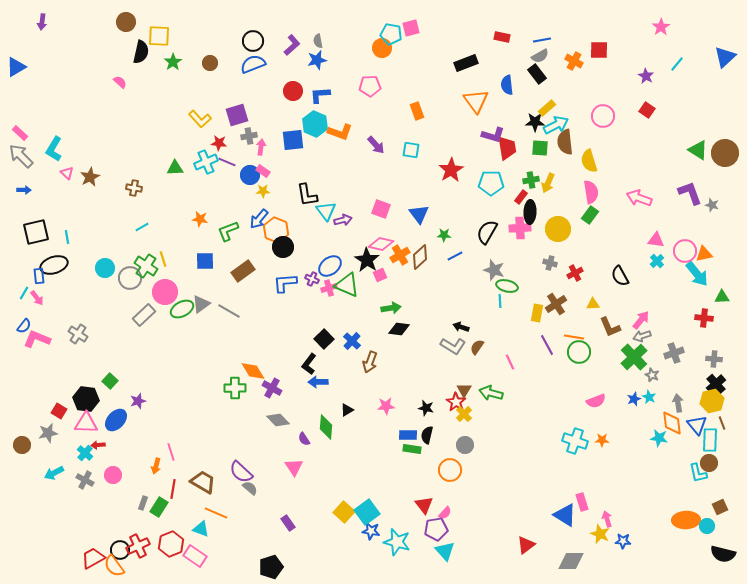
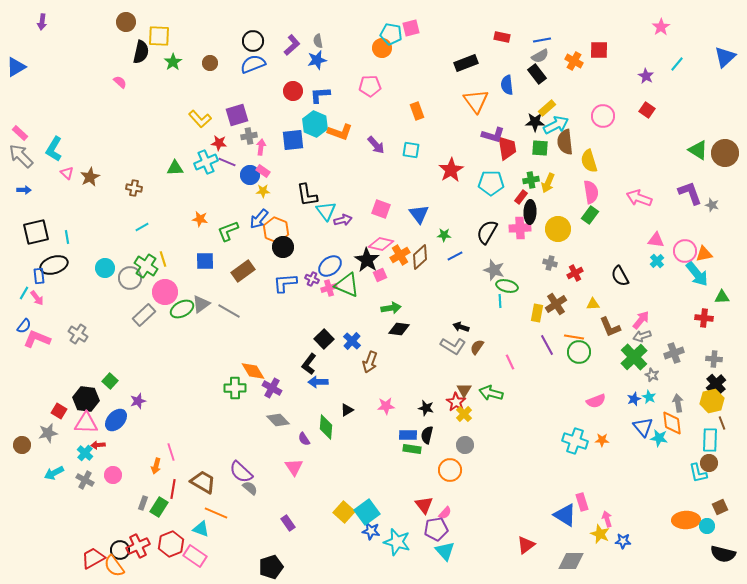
blue triangle at (697, 425): moved 54 px left, 2 px down
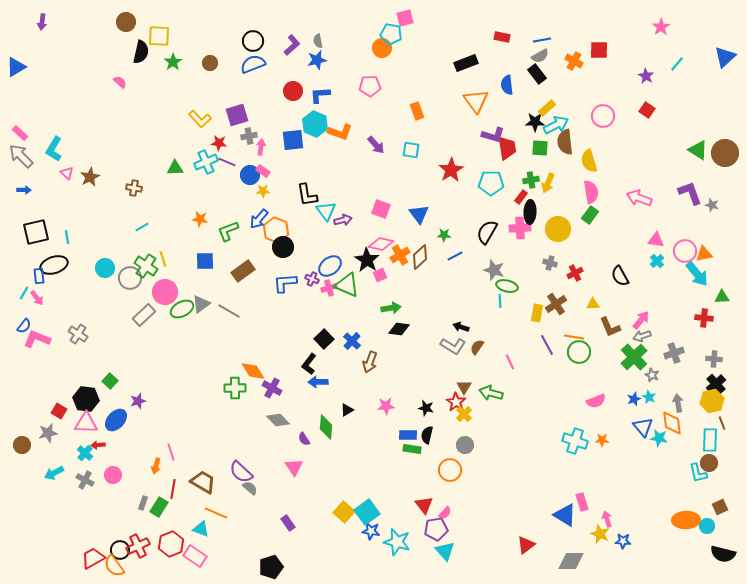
pink square at (411, 28): moved 6 px left, 10 px up
brown triangle at (464, 390): moved 3 px up
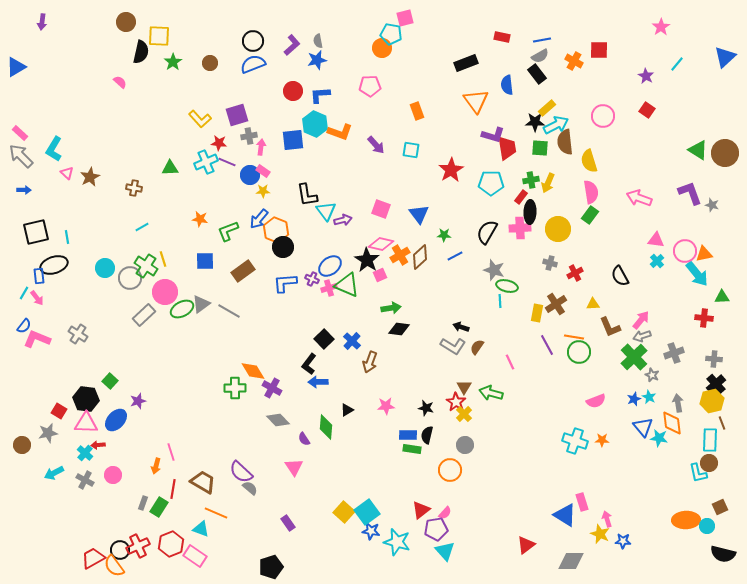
green triangle at (175, 168): moved 5 px left
red triangle at (424, 505): moved 3 px left, 5 px down; rotated 30 degrees clockwise
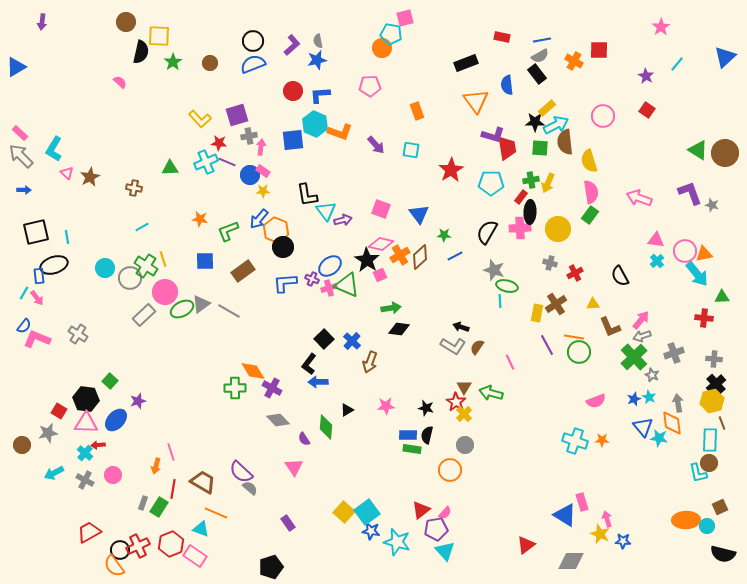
red trapezoid at (93, 558): moved 4 px left, 26 px up
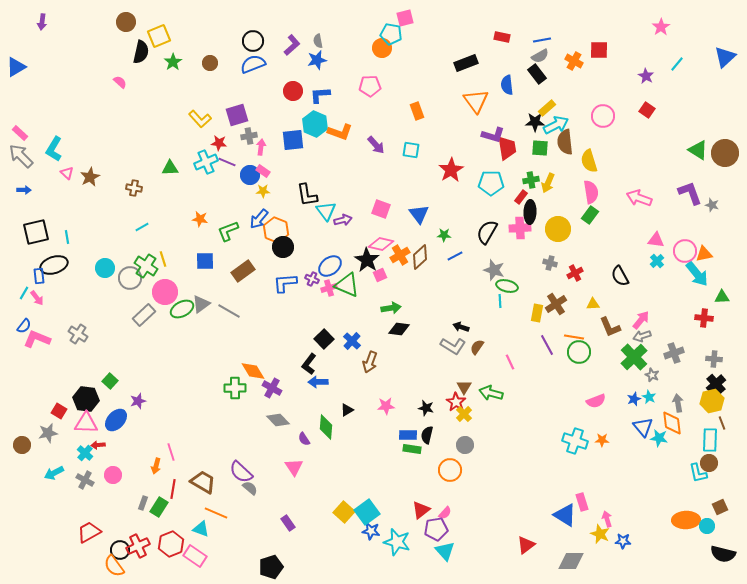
yellow square at (159, 36): rotated 25 degrees counterclockwise
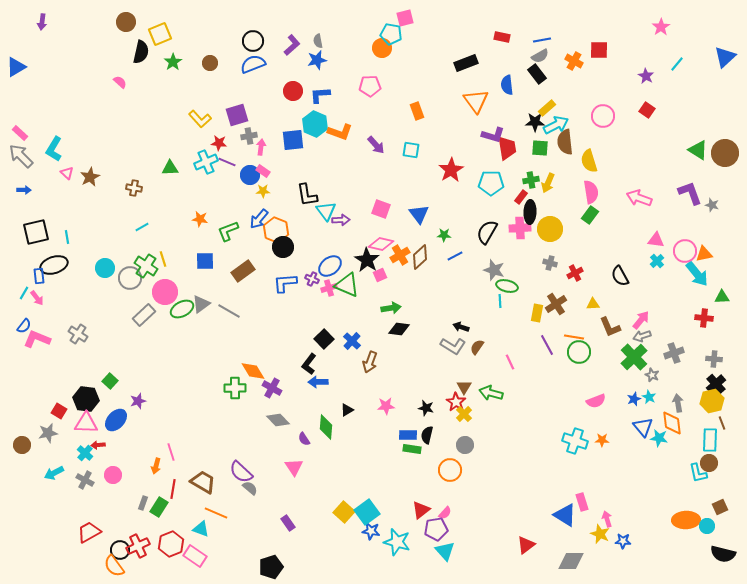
yellow square at (159, 36): moved 1 px right, 2 px up
purple arrow at (343, 220): moved 2 px left; rotated 12 degrees clockwise
yellow circle at (558, 229): moved 8 px left
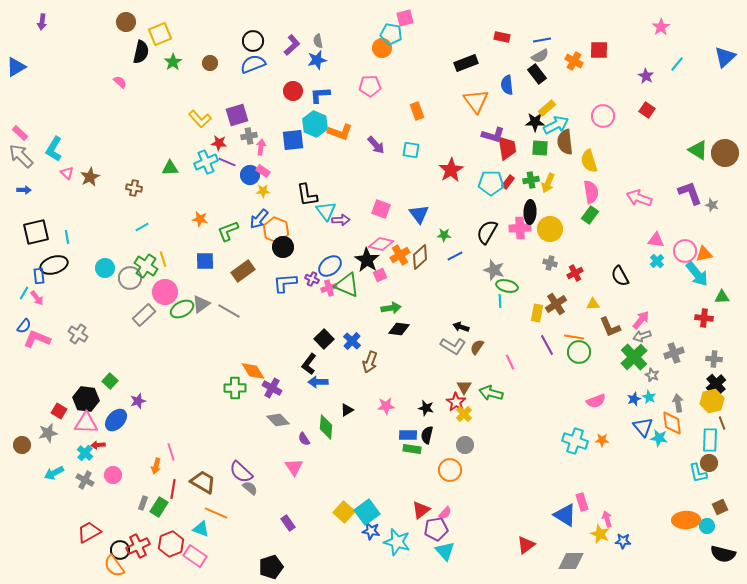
red rectangle at (521, 197): moved 13 px left, 15 px up
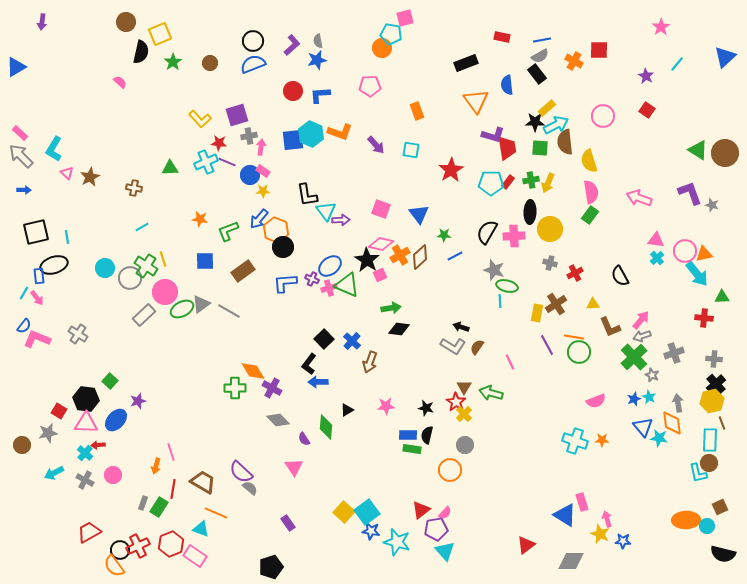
cyan hexagon at (315, 124): moved 4 px left, 10 px down
pink cross at (520, 228): moved 6 px left, 8 px down
cyan cross at (657, 261): moved 3 px up
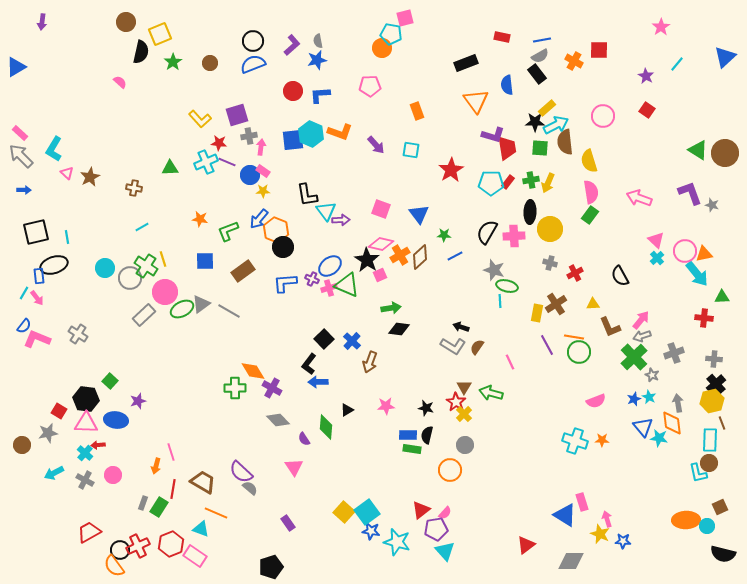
pink triangle at (656, 240): rotated 36 degrees clockwise
blue ellipse at (116, 420): rotated 55 degrees clockwise
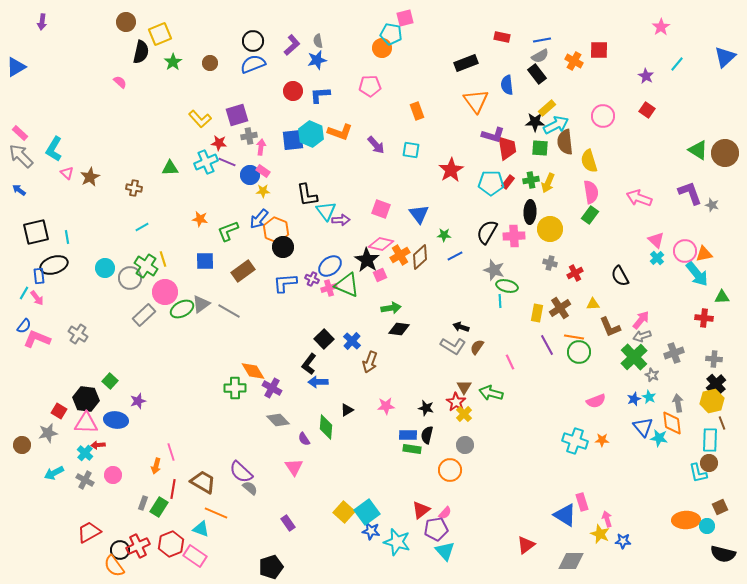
blue arrow at (24, 190): moved 5 px left; rotated 144 degrees counterclockwise
brown cross at (556, 304): moved 4 px right, 4 px down
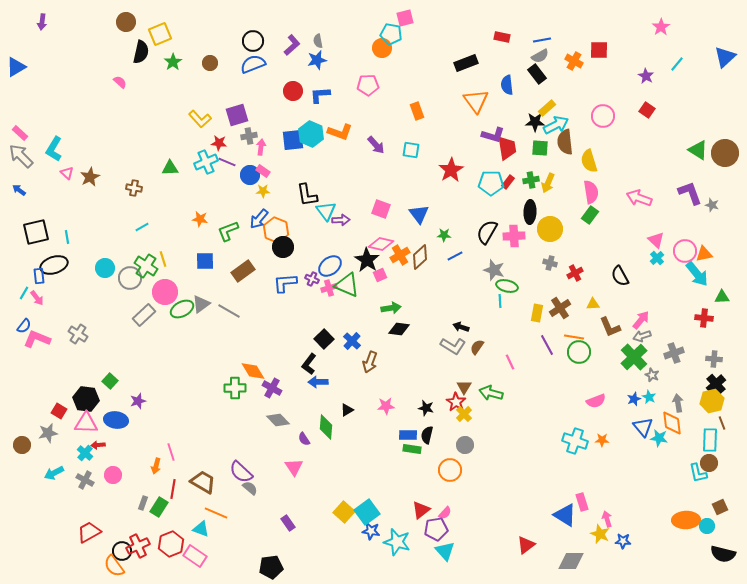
pink pentagon at (370, 86): moved 2 px left, 1 px up
black circle at (120, 550): moved 2 px right, 1 px down
black pentagon at (271, 567): rotated 10 degrees clockwise
